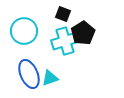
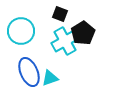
black square: moved 3 px left
cyan circle: moved 3 px left
cyan cross: rotated 12 degrees counterclockwise
blue ellipse: moved 2 px up
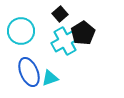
black square: rotated 28 degrees clockwise
